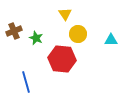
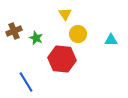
blue line: rotated 15 degrees counterclockwise
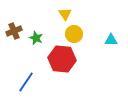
yellow circle: moved 4 px left
blue line: rotated 65 degrees clockwise
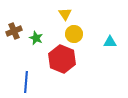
cyan triangle: moved 1 px left, 2 px down
red hexagon: rotated 16 degrees clockwise
blue line: rotated 30 degrees counterclockwise
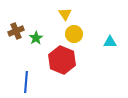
brown cross: moved 2 px right
green star: rotated 16 degrees clockwise
red hexagon: moved 1 px down
